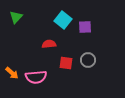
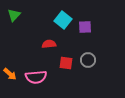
green triangle: moved 2 px left, 2 px up
orange arrow: moved 2 px left, 1 px down
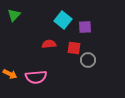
red square: moved 8 px right, 15 px up
orange arrow: rotated 16 degrees counterclockwise
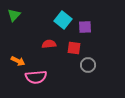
gray circle: moved 5 px down
orange arrow: moved 8 px right, 13 px up
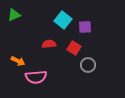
green triangle: rotated 24 degrees clockwise
red square: rotated 24 degrees clockwise
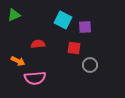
cyan square: rotated 12 degrees counterclockwise
red semicircle: moved 11 px left
red square: rotated 24 degrees counterclockwise
gray circle: moved 2 px right
pink semicircle: moved 1 px left, 1 px down
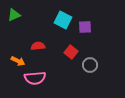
red semicircle: moved 2 px down
red square: moved 3 px left, 4 px down; rotated 32 degrees clockwise
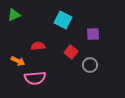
purple square: moved 8 px right, 7 px down
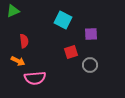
green triangle: moved 1 px left, 4 px up
purple square: moved 2 px left
red semicircle: moved 14 px left, 5 px up; rotated 88 degrees clockwise
red square: rotated 32 degrees clockwise
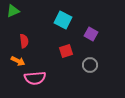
purple square: rotated 32 degrees clockwise
red square: moved 5 px left, 1 px up
